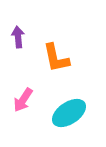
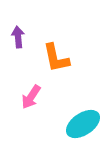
pink arrow: moved 8 px right, 3 px up
cyan ellipse: moved 14 px right, 11 px down
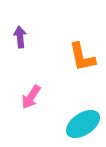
purple arrow: moved 2 px right
orange L-shape: moved 26 px right, 1 px up
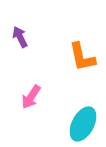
purple arrow: rotated 20 degrees counterclockwise
cyan ellipse: rotated 28 degrees counterclockwise
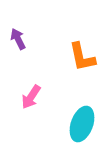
purple arrow: moved 2 px left, 2 px down
cyan ellipse: moved 1 px left; rotated 8 degrees counterclockwise
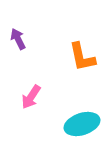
cyan ellipse: rotated 52 degrees clockwise
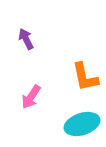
purple arrow: moved 8 px right
orange L-shape: moved 3 px right, 20 px down
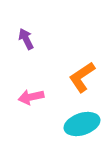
orange L-shape: moved 3 px left; rotated 68 degrees clockwise
pink arrow: rotated 45 degrees clockwise
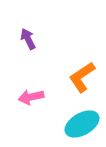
purple arrow: moved 2 px right
cyan ellipse: rotated 12 degrees counterclockwise
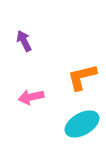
purple arrow: moved 4 px left, 2 px down
orange L-shape: rotated 20 degrees clockwise
